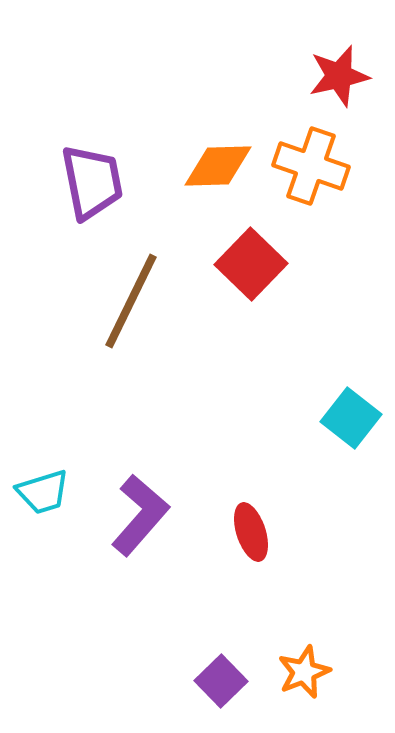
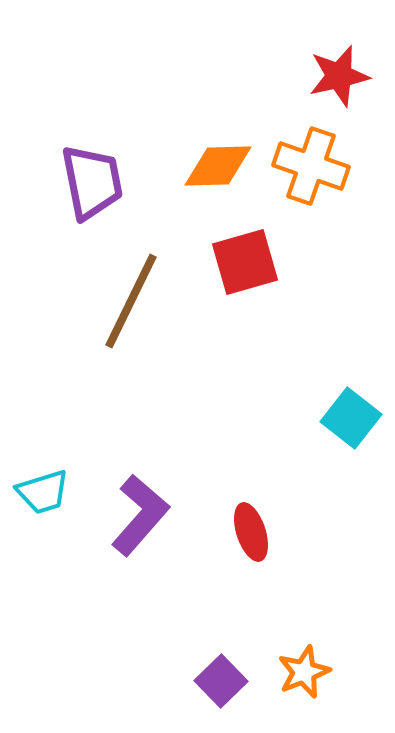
red square: moved 6 px left, 2 px up; rotated 30 degrees clockwise
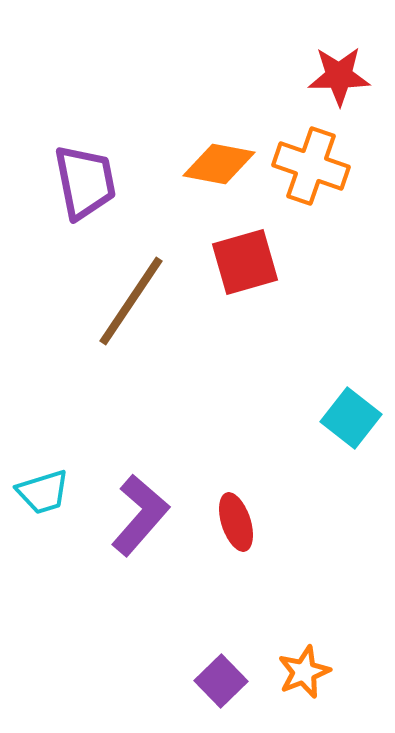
red star: rotated 12 degrees clockwise
orange diamond: moved 1 px right, 2 px up; rotated 12 degrees clockwise
purple trapezoid: moved 7 px left
brown line: rotated 8 degrees clockwise
red ellipse: moved 15 px left, 10 px up
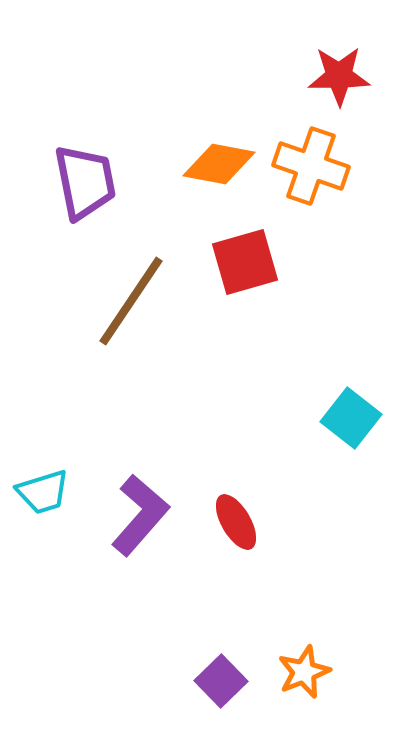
red ellipse: rotated 12 degrees counterclockwise
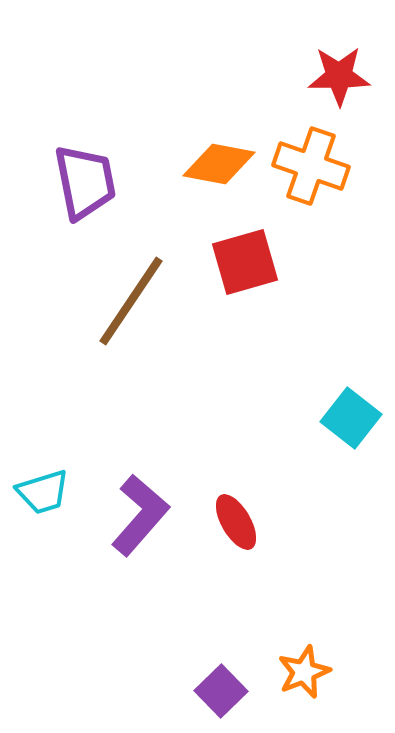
purple square: moved 10 px down
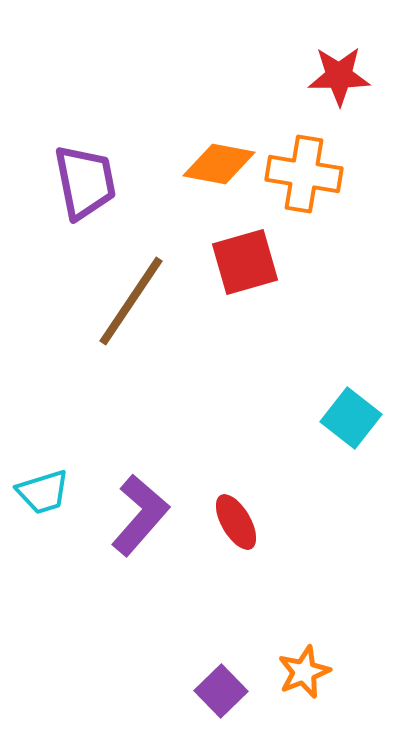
orange cross: moved 7 px left, 8 px down; rotated 10 degrees counterclockwise
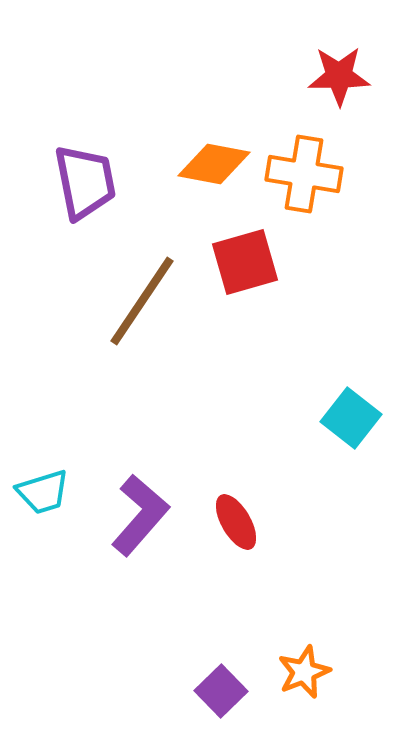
orange diamond: moved 5 px left
brown line: moved 11 px right
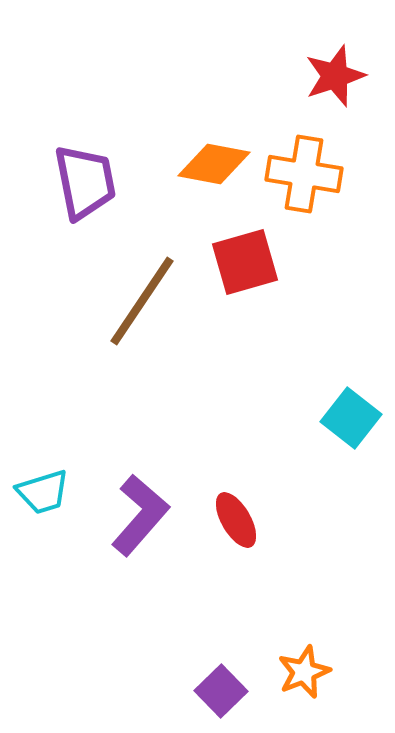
red star: moved 4 px left; rotated 18 degrees counterclockwise
red ellipse: moved 2 px up
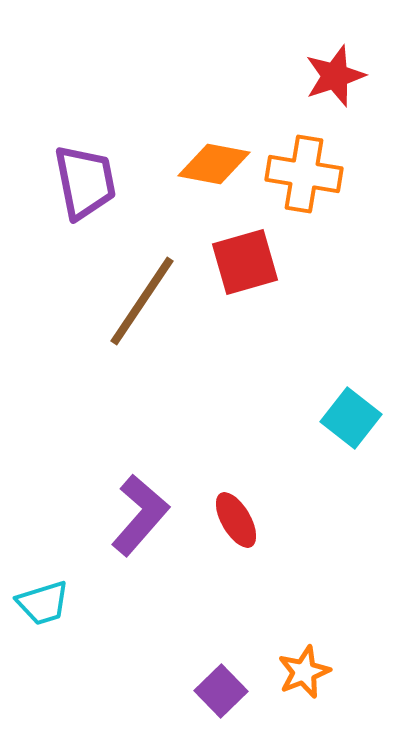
cyan trapezoid: moved 111 px down
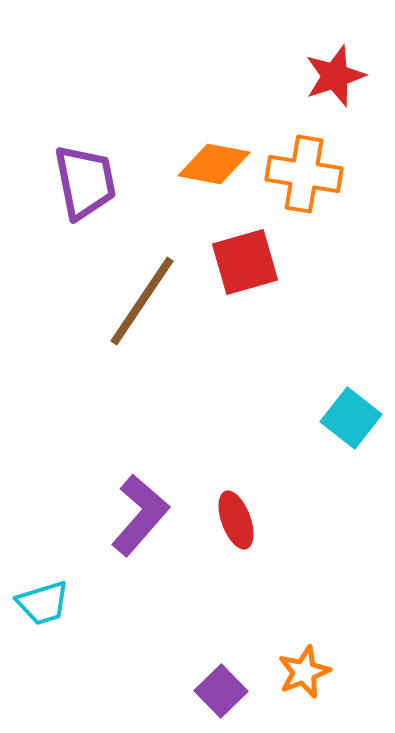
red ellipse: rotated 10 degrees clockwise
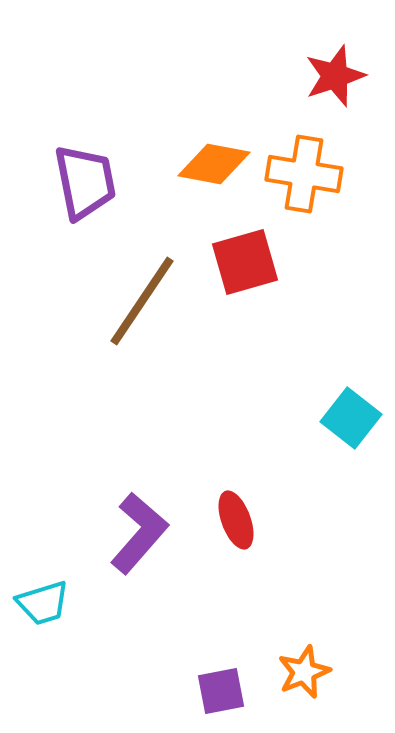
purple L-shape: moved 1 px left, 18 px down
purple square: rotated 33 degrees clockwise
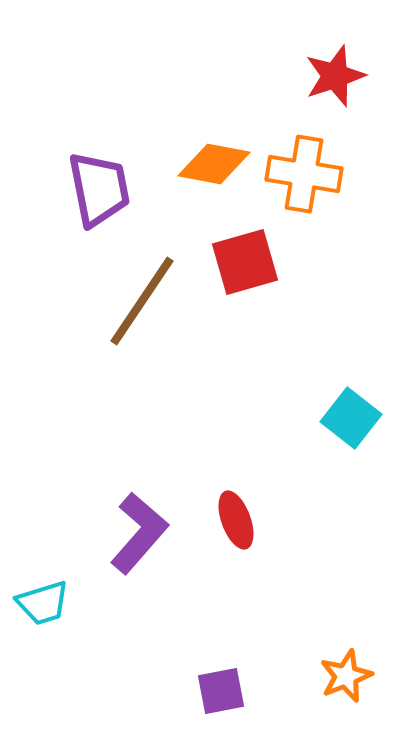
purple trapezoid: moved 14 px right, 7 px down
orange star: moved 42 px right, 4 px down
